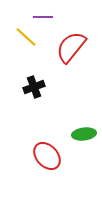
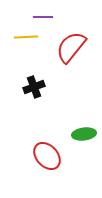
yellow line: rotated 45 degrees counterclockwise
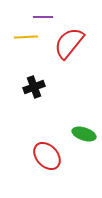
red semicircle: moved 2 px left, 4 px up
green ellipse: rotated 25 degrees clockwise
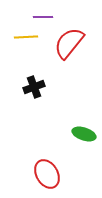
red ellipse: moved 18 px down; rotated 12 degrees clockwise
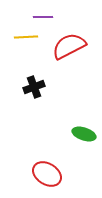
red semicircle: moved 3 px down; rotated 24 degrees clockwise
red ellipse: rotated 28 degrees counterclockwise
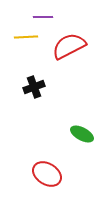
green ellipse: moved 2 px left; rotated 10 degrees clockwise
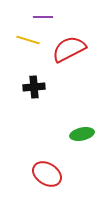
yellow line: moved 2 px right, 3 px down; rotated 20 degrees clockwise
red semicircle: moved 3 px down
black cross: rotated 15 degrees clockwise
green ellipse: rotated 40 degrees counterclockwise
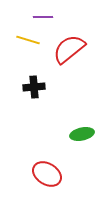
red semicircle: rotated 12 degrees counterclockwise
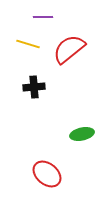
yellow line: moved 4 px down
red ellipse: rotated 8 degrees clockwise
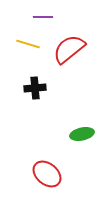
black cross: moved 1 px right, 1 px down
